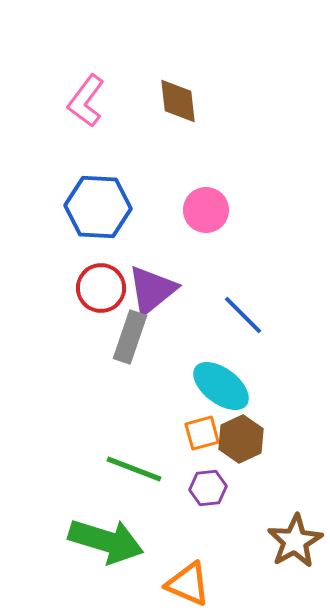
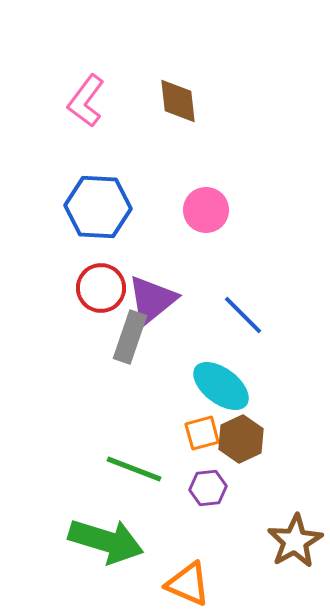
purple triangle: moved 10 px down
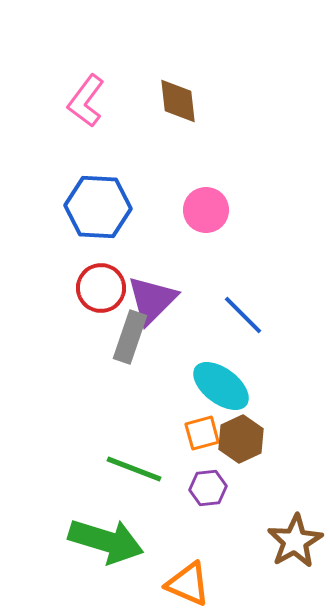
purple triangle: rotated 6 degrees counterclockwise
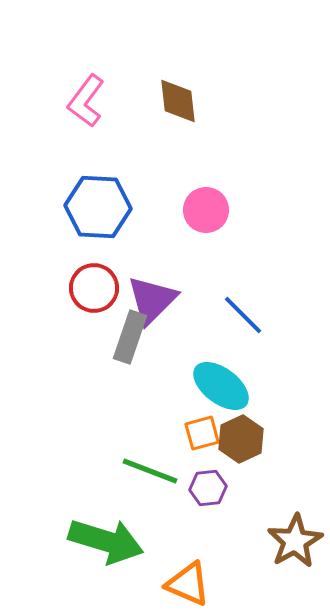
red circle: moved 7 px left
green line: moved 16 px right, 2 px down
